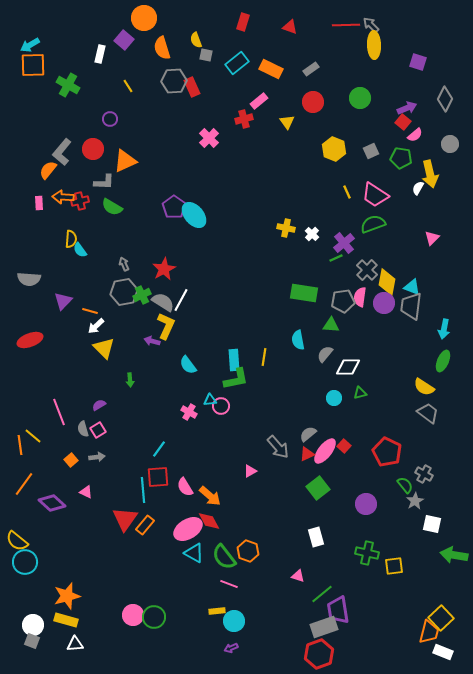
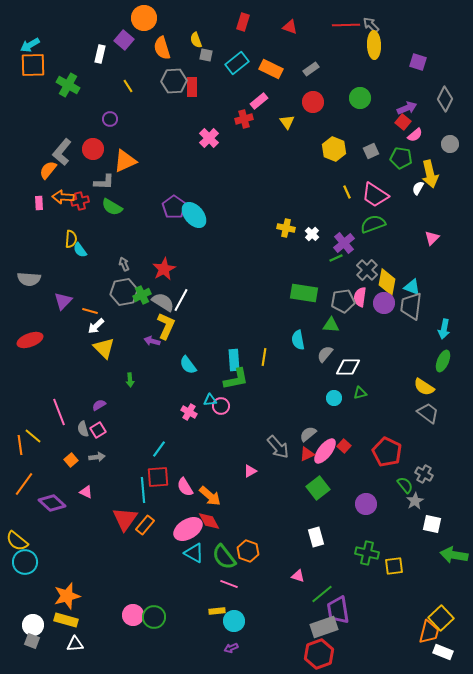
red rectangle at (192, 87): rotated 24 degrees clockwise
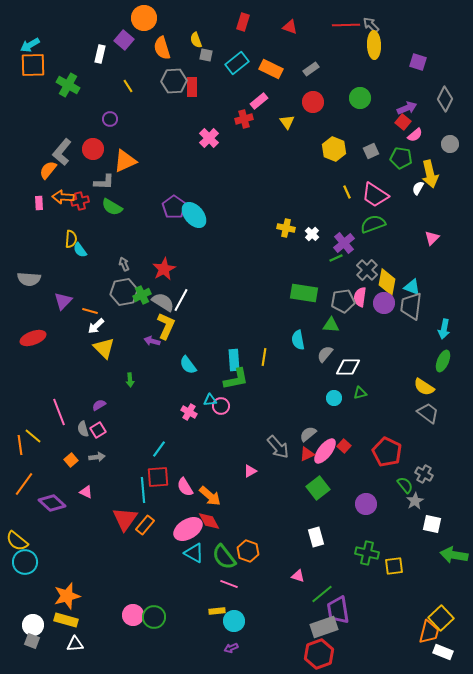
red ellipse at (30, 340): moved 3 px right, 2 px up
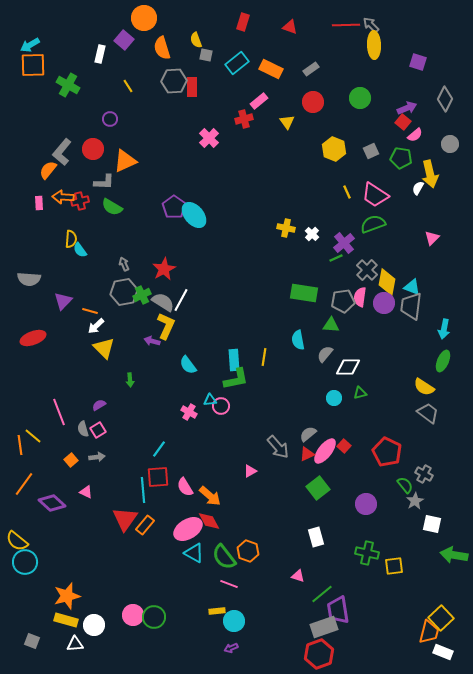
white circle at (33, 625): moved 61 px right
